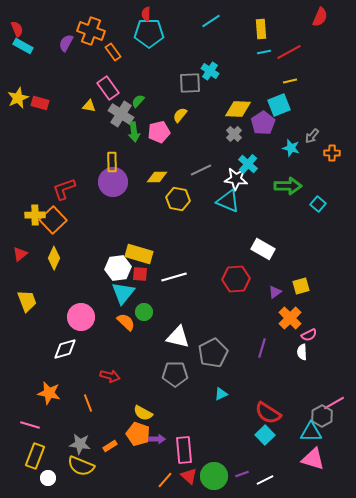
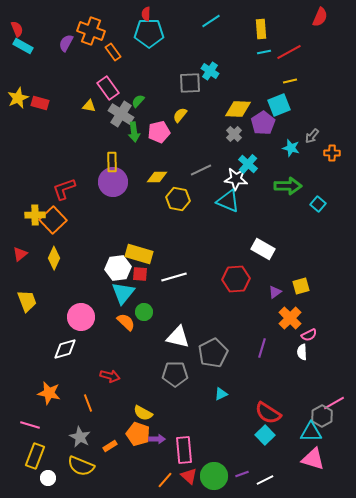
gray star at (80, 444): moved 7 px up; rotated 20 degrees clockwise
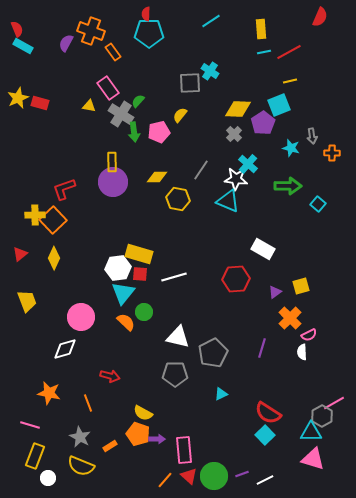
gray arrow at (312, 136): rotated 49 degrees counterclockwise
gray line at (201, 170): rotated 30 degrees counterclockwise
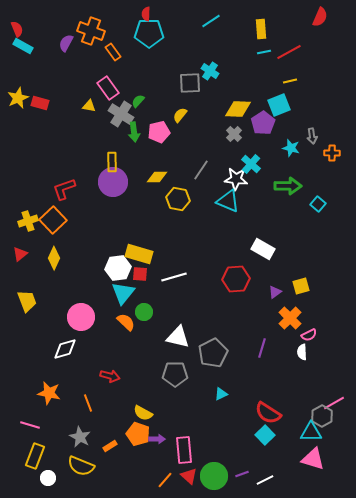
cyan cross at (248, 164): moved 3 px right
yellow cross at (35, 215): moved 7 px left, 6 px down; rotated 18 degrees counterclockwise
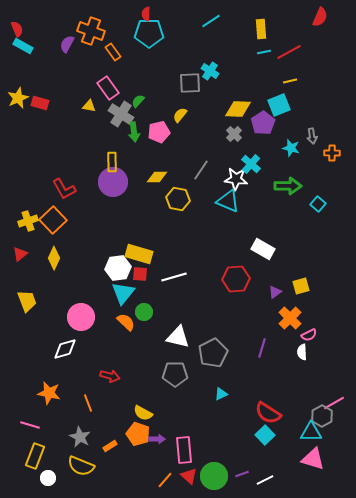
purple semicircle at (66, 43): moved 1 px right, 1 px down
red L-shape at (64, 189): rotated 100 degrees counterclockwise
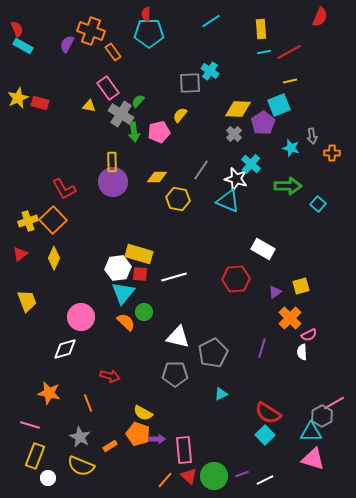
white star at (236, 179): rotated 10 degrees clockwise
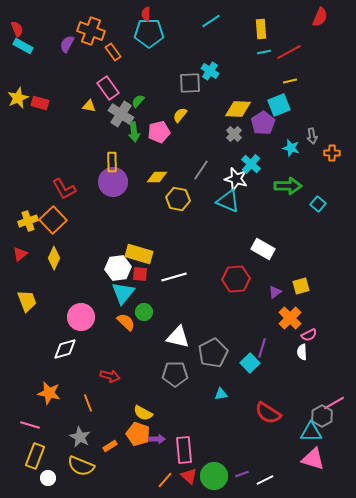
cyan triangle at (221, 394): rotated 16 degrees clockwise
cyan square at (265, 435): moved 15 px left, 72 px up
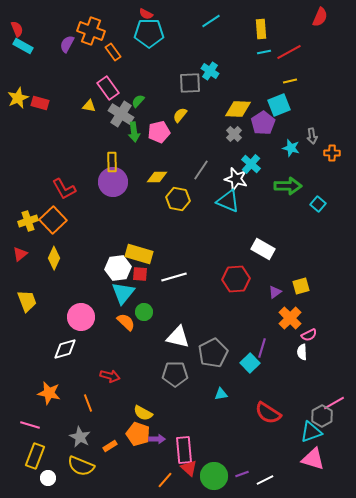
red semicircle at (146, 14): rotated 64 degrees counterclockwise
cyan triangle at (311, 432): rotated 20 degrees counterclockwise
red triangle at (189, 476): moved 8 px up
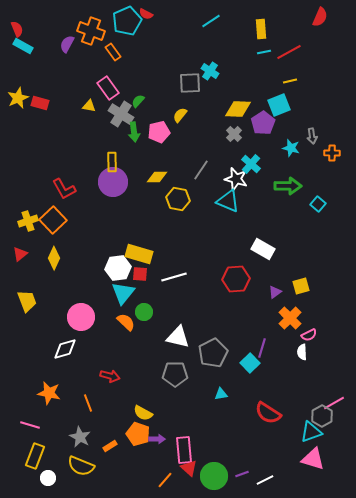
cyan pentagon at (149, 33): moved 22 px left, 12 px up; rotated 24 degrees counterclockwise
